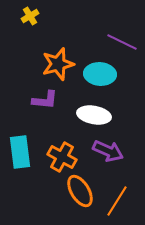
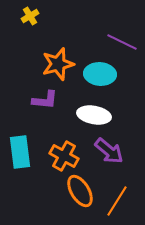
purple arrow: moved 1 px right; rotated 16 degrees clockwise
orange cross: moved 2 px right, 1 px up
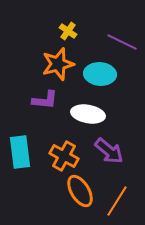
yellow cross: moved 38 px right, 15 px down; rotated 24 degrees counterclockwise
white ellipse: moved 6 px left, 1 px up
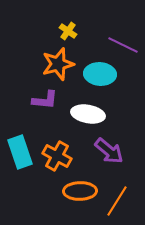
purple line: moved 1 px right, 3 px down
cyan rectangle: rotated 12 degrees counterclockwise
orange cross: moved 7 px left
orange ellipse: rotated 60 degrees counterclockwise
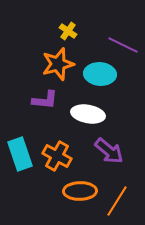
cyan rectangle: moved 2 px down
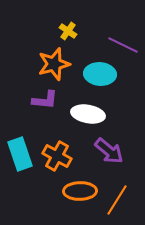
orange star: moved 4 px left
orange line: moved 1 px up
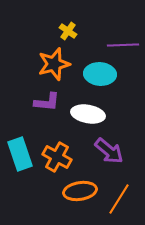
purple line: rotated 28 degrees counterclockwise
purple L-shape: moved 2 px right, 2 px down
orange cross: moved 1 px down
orange ellipse: rotated 8 degrees counterclockwise
orange line: moved 2 px right, 1 px up
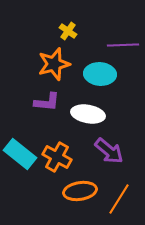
cyan rectangle: rotated 32 degrees counterclockwise
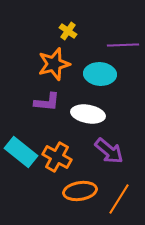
cyan rectangle: moved 1 px right, 2 px up
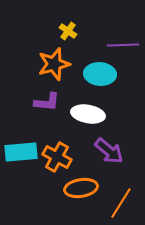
cyan rectangle: rotated 44 degrees counterclockwise
orange ellipse: moved 1 px right, 3 px up
orange line: moved 2 px right, 4 px down
